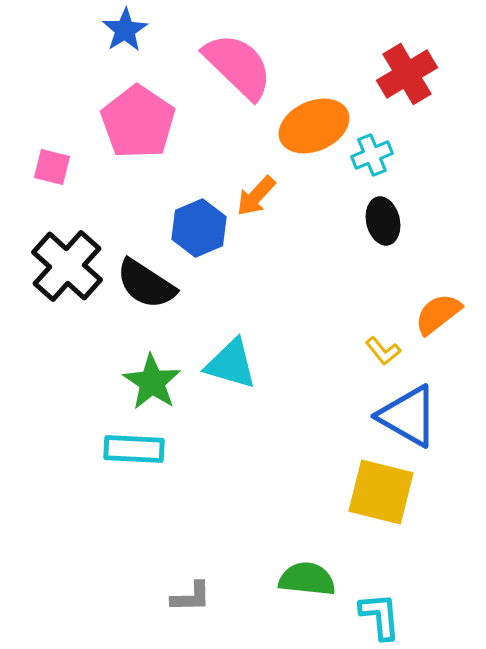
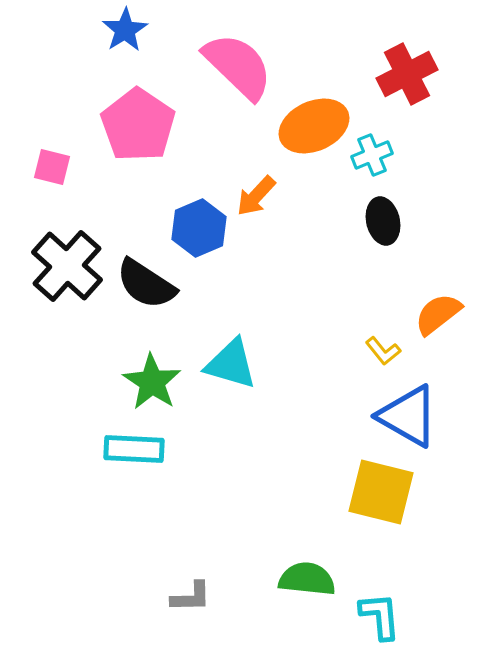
red cross: rotated 4 degrees clockwise
pink pentagon: moved 3 px down
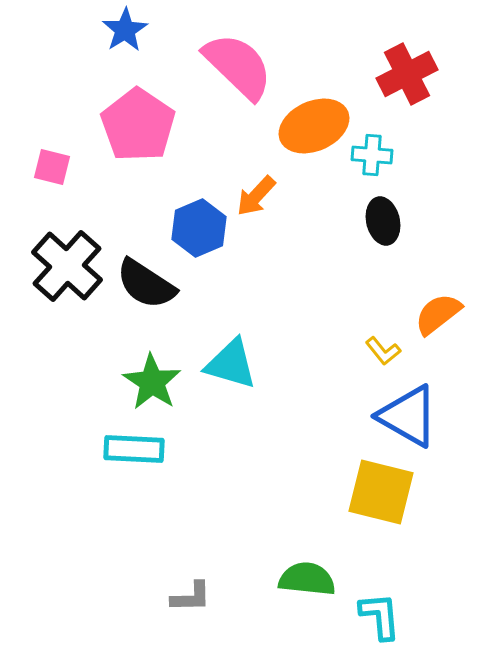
cyan cross: rotated 27 degrees clockwise
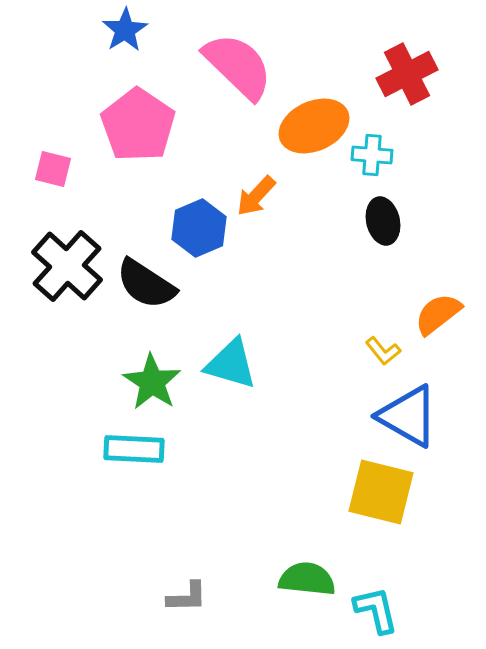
pink square: moved 1 px right, 2 px down
gray L-shape: moved 4 px left
cyan L-shape: moved 4 px left, 6 px up; rotated 8 degrees counterclockwise
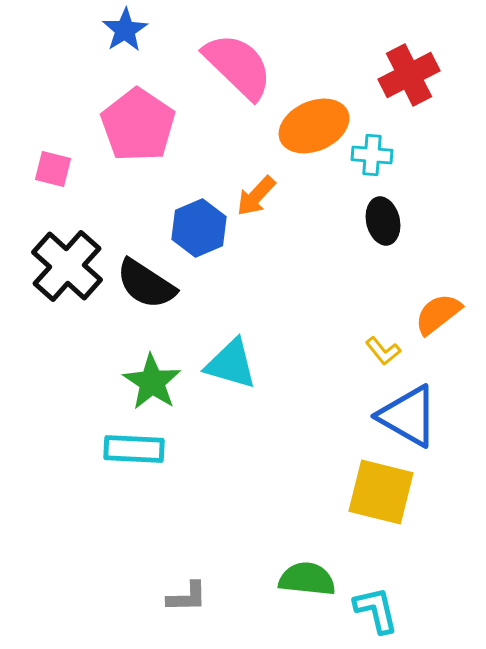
red cross: moved 2 px right, 1 px down
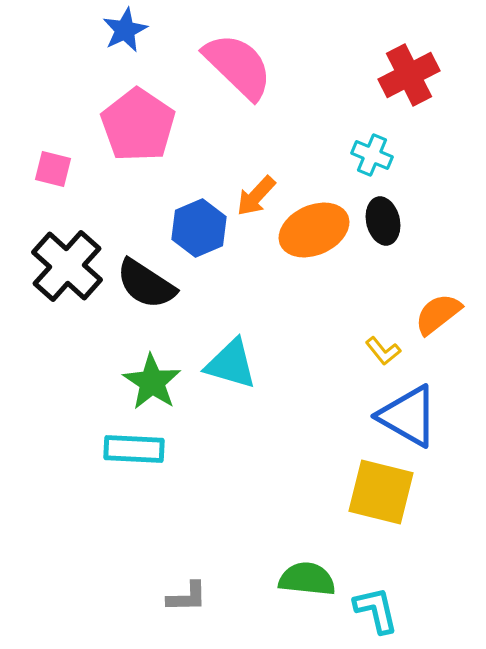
blue star: rotated 6 degrees clockwise
orange ellipse: moved 104 px down
cyan cross: rotated 18 degrees clockwise
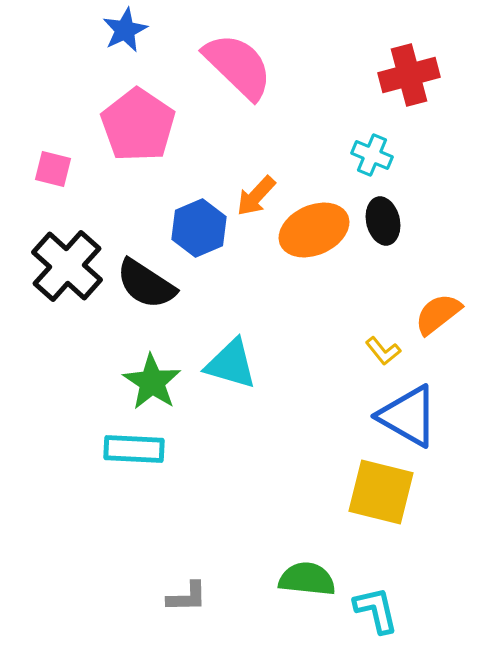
red cross: rotated 12 degrees clockwise
